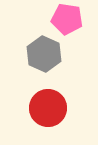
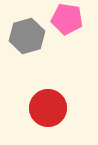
gray hexagon: moved 17 px left, 18 px up; rotated 20 degrees clockwise
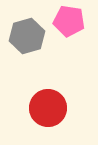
pink pentagon: moved 2 px right, 2 px down
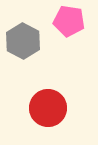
gray hexagon: moved 4 px left, 5 px down; rotated 16 degrees counterclockwise
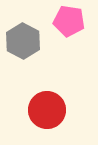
red circle: moved 1 px left, 2 px down
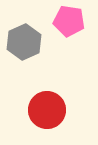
gray hexagon: moved 1 px right, 1 px down; rotated 8 degrees clockwise
